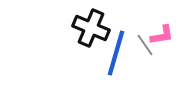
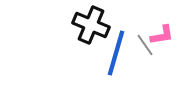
black cross: moved 3 px up
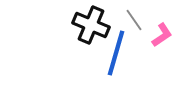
pink L-shape: rotated 25 degrees counterclockwise
gray line: moved 11 px left, 25 px up
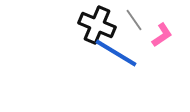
black cross: moved 6 px right
blue line: rotated 75 degrees counterclockwise
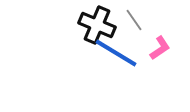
pink L-shape: moved 2 px left, 13 px down
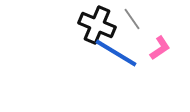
gray line: moved 2 px left, 1 px up
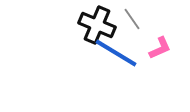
pink L-shape: rotated 10 degrees clockwise
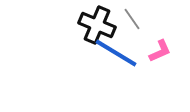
pink L-shape: moved 3 px down
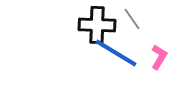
black cross: rotated 21 degrees counterclockwise
pink L-shape: moved 1 px left, 6 px down; rotated 35 degrees counterclockwise
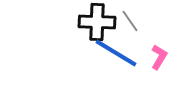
gray line: moved 2 px left, 2 px down
black cross: moved 3 px up
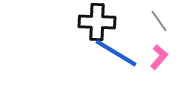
gray line: moved 29 px right
pink L-shape: rotated 10 degrees clockwise
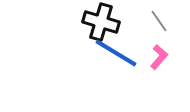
black cross: moved 4 px right; rotated 15 degrees clockwise
